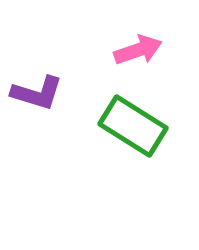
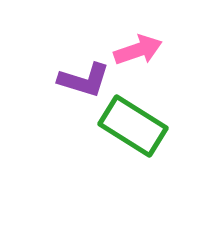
purple L-shape: moved 47 px right, 13 px up
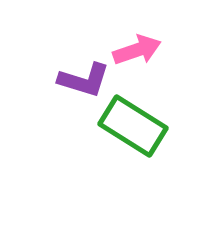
pink arrow: moved 1 px left
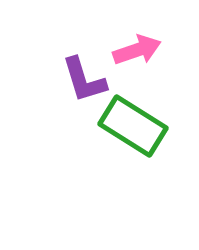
purple L-shape: rotated 56 degrees clockwise
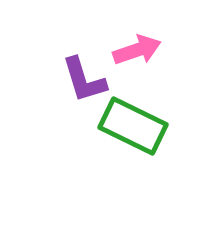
green rectangle: rotated 6 degrees counterclockwise
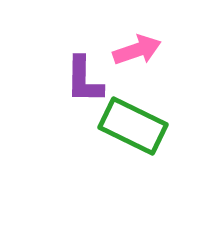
purple L-shape: rotated 18 degrees clockwise
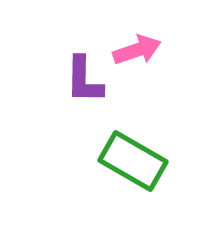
green rectangle: moved 35 px down; rotated 4 degrees clockwise
